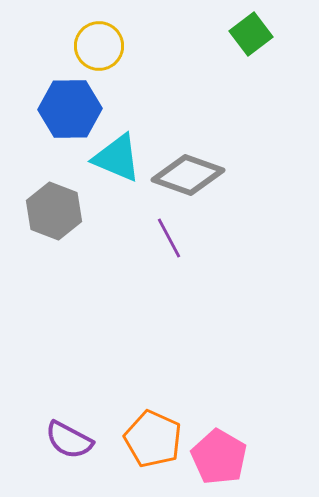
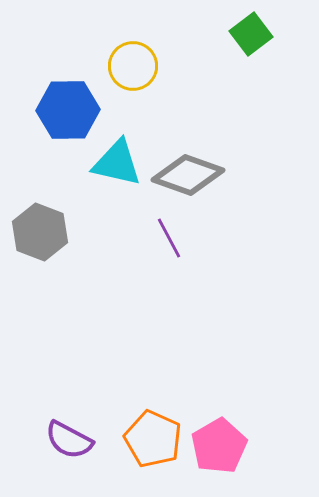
yellow circle: moved 34 px right, 20 px down
blue hexagon: moved 2 px left, 1 px down
cyan triangle: moved 5 px down; rotated 10 degrees counterclockwise
gray hexagon: moved 14 px left, 21 px down
pink pentagon: moved 11 px up; rotated 12 degrees clockwise
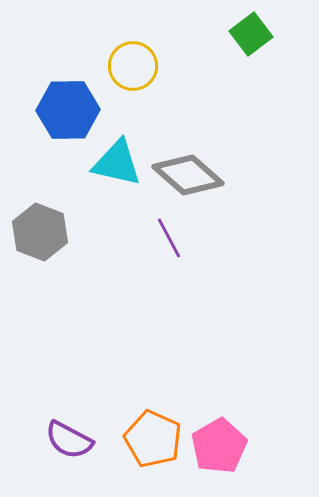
gray diamond: rotated 22 degrees clockwise
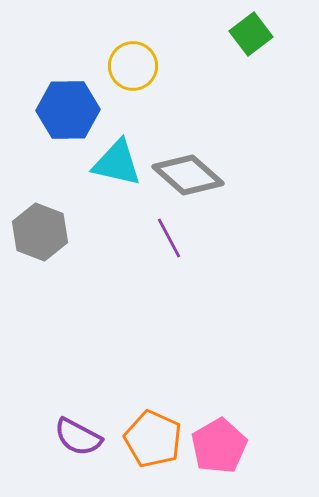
purple semicircle: moved 9 px right, 3 px up
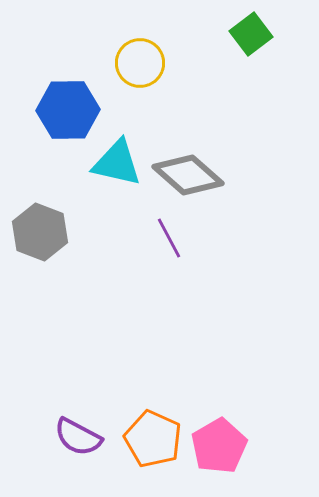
yellow circle: moved 7 px right, 3 px up
